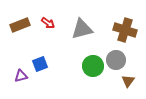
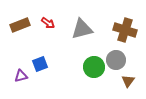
green circle: moved 1 px right, 1 px down
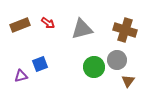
gray circle: moved 1 px right
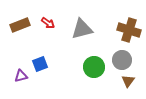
brown cross: moved 4 px right
gray circle: moved 5 px right
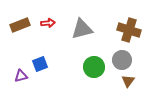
red arrow: rotated 40 degrees counterclockwise
